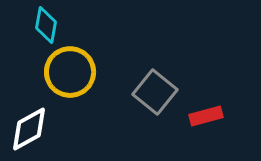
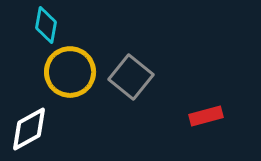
gray square: moved 24 px left, 15 px up
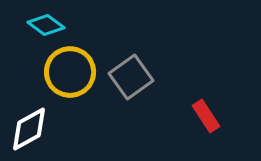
cyan diamond: rotated 63 degrees counterclockwise
gray square: rotated 15 degrees clockwise
red rectangle: rotated 72 degrees clockwise
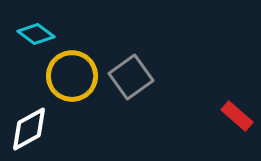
cyan diamond: moved 10 px left, 9 px down
yellow circle: moved 2 px right, 4 px down
red rectangle: moved 31 px right; rotated 16 degrees counterclockwise
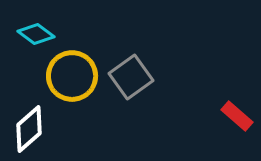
white diamond: rotated 12 degrees counterclockwise
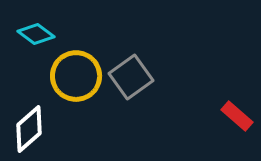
yellow circle: moved 4 px right
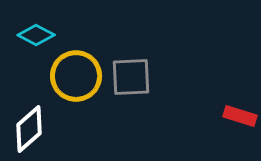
cyan diamond: moved 1 px down; rotated 9 degrees counterclockwise
gray square: rotated 33 degrees clockwise
red rectangle: moved 3 px right; rotated 24 degrees counterclockwise
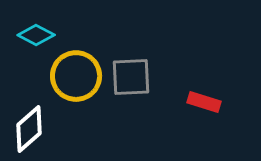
red rectangle: moved 36 px left, 14 px up
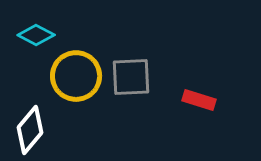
red rectangle: moved 5 px left, 2 px up
white diamond: moved 1 px right, 1 px down; rotated 9 degrees counterclockwise
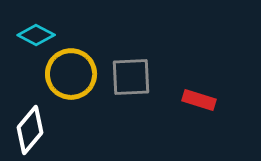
yellow circle: moved 5 px left, 2 px up
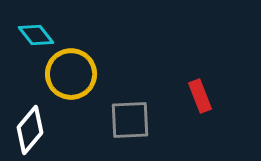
cyan diamond: rotated 24 degrees clockwise
gray square: moved 1 px left, 43 px down
red rectangle: moved 1 px right, 4 px up; rotated 52 degrees clockwise
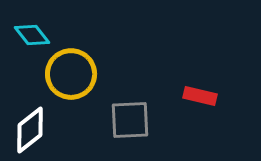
cyan diamond: moved 4 px left
red rectangle: rotated 56 degrees counterclockwise
white diamond: rotated 12 degrees clockwise
